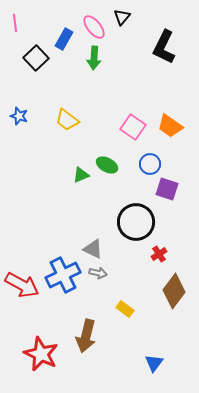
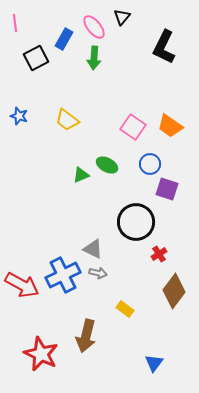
black square: rotated 15 degrees clockwise
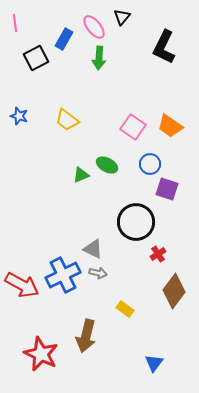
green arrow: moved 5 px right
red cross: moved 1 px left
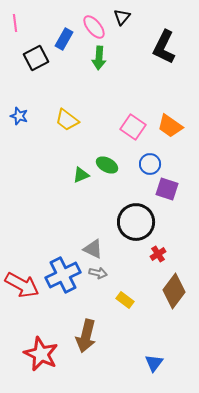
yellow rectangle: moved 9 px up
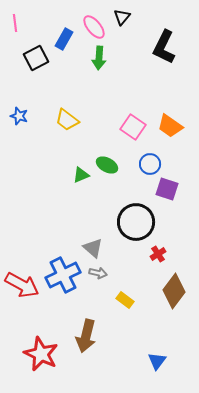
gray triangle: moved 1 px up; rotated 15 degrees clockwise
blue triangle: moved 3 px right, 2 px up
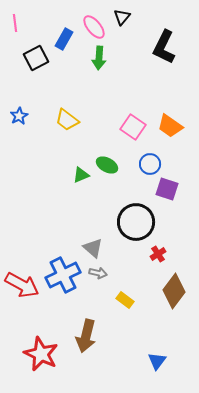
blue star: rotated 24 degrees clockwise
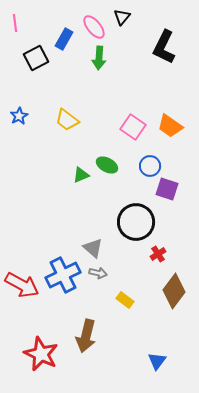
blue circle: moved 2 px down
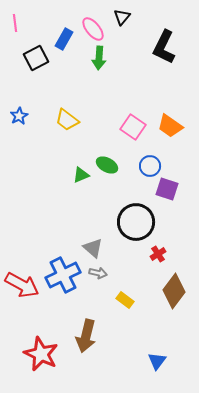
pink ellipse: moved 1 px left, 2 px down
